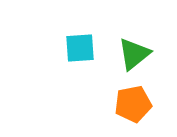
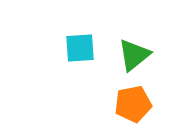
green triangle: moved 1 px down
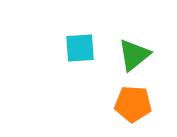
orange pentagon: rotated 15 degrees clockwise
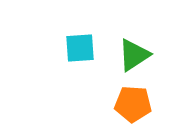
green triangle: rotated 6 degrees clockwise
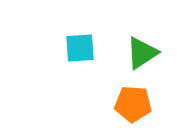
green triangle: moved 8 px right, 2 px up
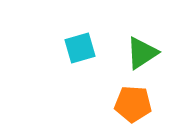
cyan square: rotated 12 degrees counterclockwise
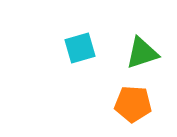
green triangle: rotated 15 degrees clockwise
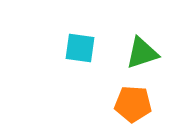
cyan square: rotated 24 degrees clockwise
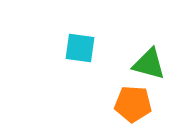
green triangle: moved 7 px right, 11 px down; rotated 33 degrees clockwise
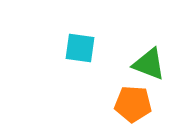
green triangle: rotated 6 degrees clockwise
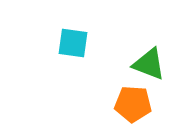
cyan square: moved 7 px left, 5 px up
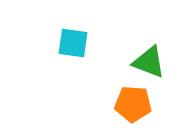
green triangle: moved 2 px up
